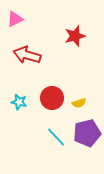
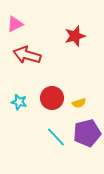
pink triangle: moved 5 px down
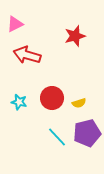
cyan line: moved 1 px right
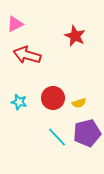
red star: rotated 30 degrees counterclockwise
red circle: moved 1 px right
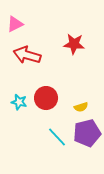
red star: moved 1 px left, 8 px down; rotated 20 degrees counterclockwise
red circle: moved 7 px left
yellow semicircle: moved 2 px right, 4 px down
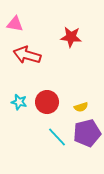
pink triangle: rotated 36 degrees clockwise
red star: moved 3 px left, 7 px up
red circle: moved 1 px right, 4 px down
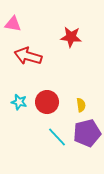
pink triangle: moved 2 px left
red arrow: moved 1 px right, 1 px down
yellow semicircle: moved 2 px up; rotated 80 degrees counterclockwise
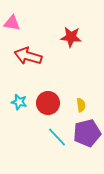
pink triangle: moved 1 px left, 1 px up
red circle: moved 1 px right, 1 px down
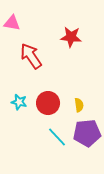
red arrow: moved 3 px right; rotated 40 degrees clockwise
yellow semicircle: moved 2 px left
purple pentagon: rotated 8 degrees clockwise
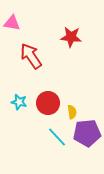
yellow semicircle: moved 7 px left, 7 px down
